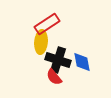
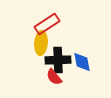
yellow ellipse: moved 1 px down
black cross: rotated 20 degrees counterclockwise
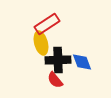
yellow ellipse: rotated 20 degrees counterclockwise
blue diamond: rotated 10 degrees counterclockwise
red semicircle: moved 1 px right, 3 px down
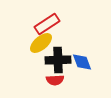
yellow ellipse: rotated 65 degrees clockwise
red semicircle: rotated 54 degrees counterclockwise
